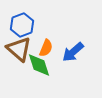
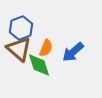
blue hexagon: moved 1 px left, 3 px down
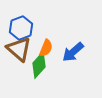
green diamond: rotated 60 degrees clockwise
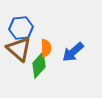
blue hexagon: rotated 15 degrees clockwise
orange semicircle: rotated 24 degrees counterclockwise
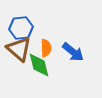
blue arrow: rotated 100 degrees counterclockwise
green diamond: rotated 56 degrees counterclockwise
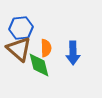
blue arrow: moved 1 px down; rotated 50 degrees clockwise
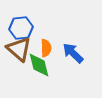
blue arrow: rotated 135 degrees clockwise
